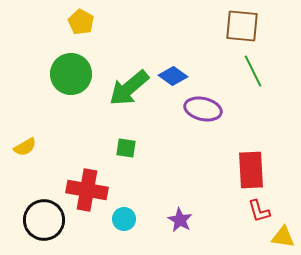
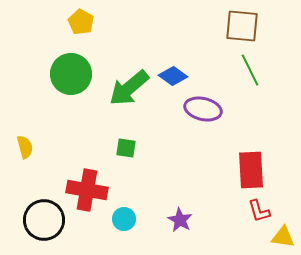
green line: moved 3 px left, 1 px up
yellow semicircle: rotated 75 degrees counterclockwise
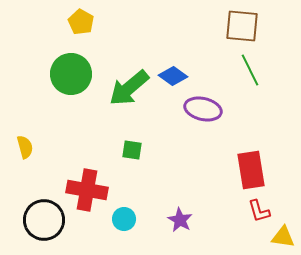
green square: moved 6 px right, 2 px down
red rectangle: rotated 6 degrees counterclockwise
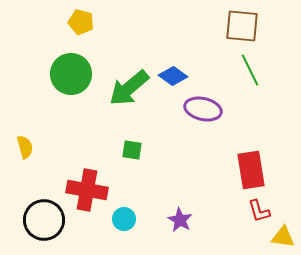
yellow pentagon: rotated 15 degrees counterclockwise
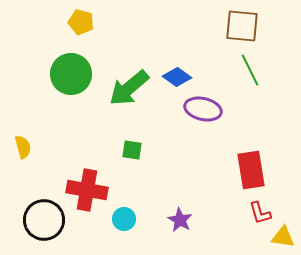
blue diamond: moved 4 px right, 1 px down
yellow semicircle: moved 2 px left
red L-shape: moved 1 px right, 2 px down
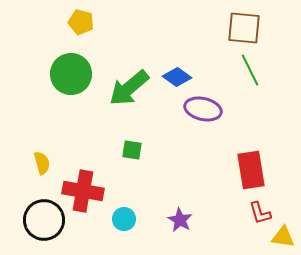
brown square: moved 2 px right, 2 px down
yellow semicircle: moved 19 px right, 16 px down
red cross: moved 4 px left, 1 px down
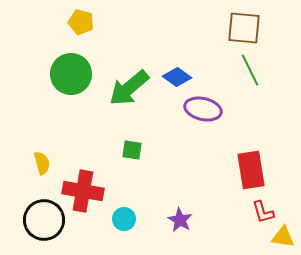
red L-shape: moved 3 px right, 1 px up
